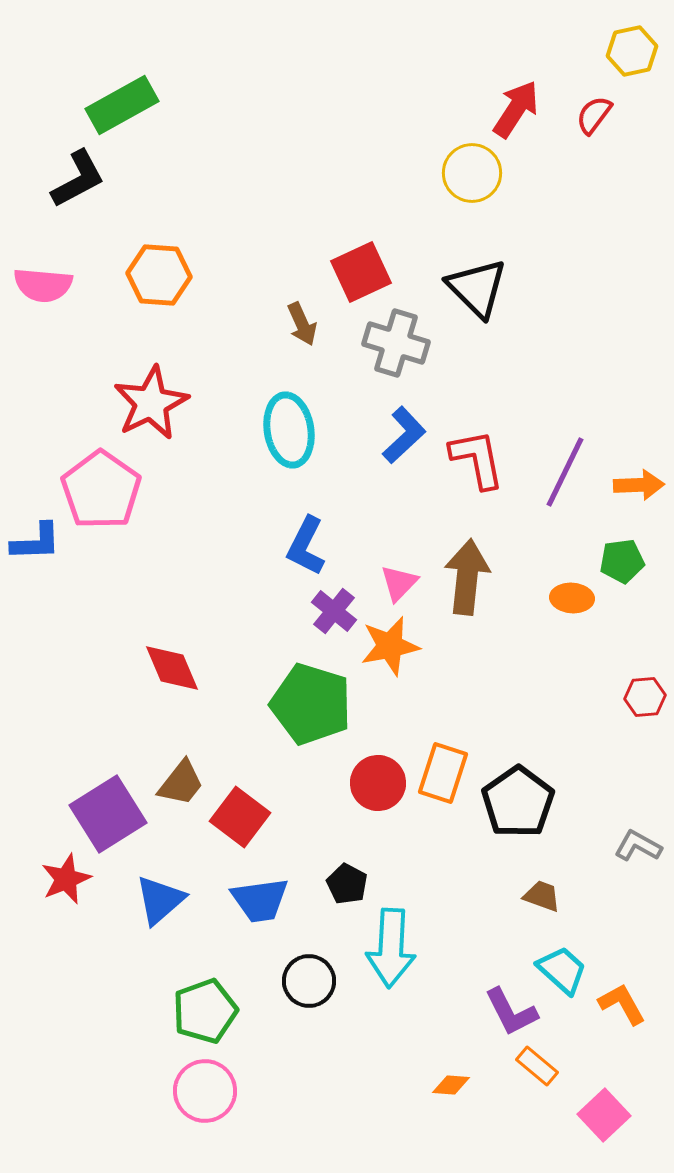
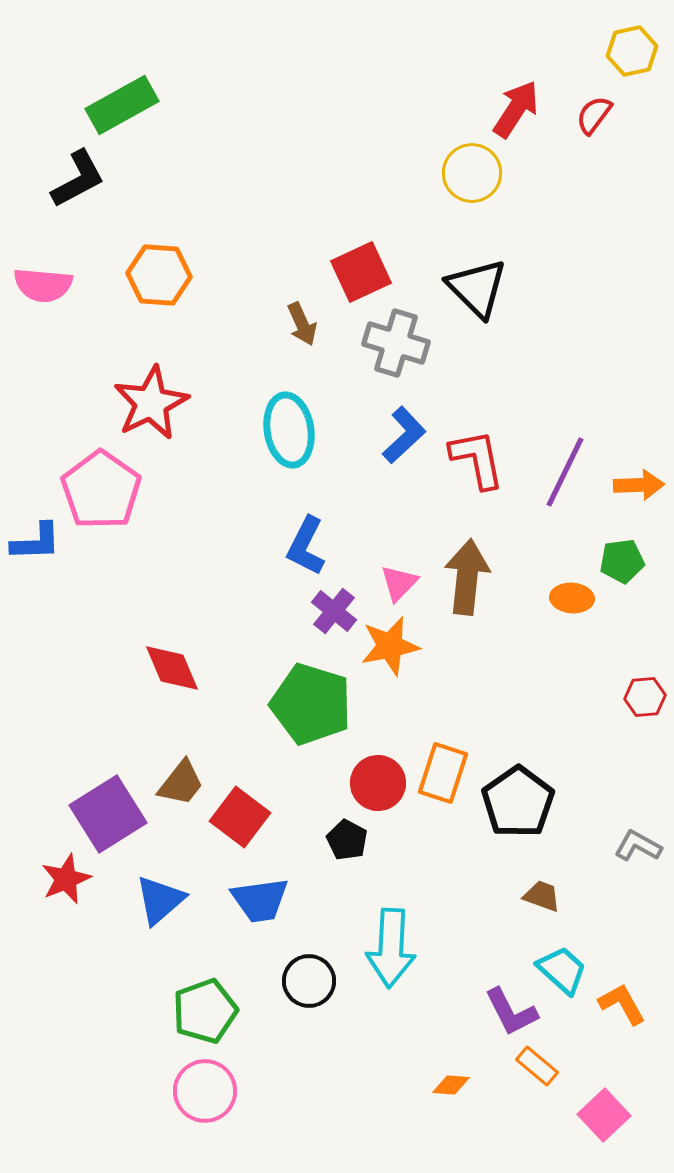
black pentagon at (347, 884): moved 44 px up
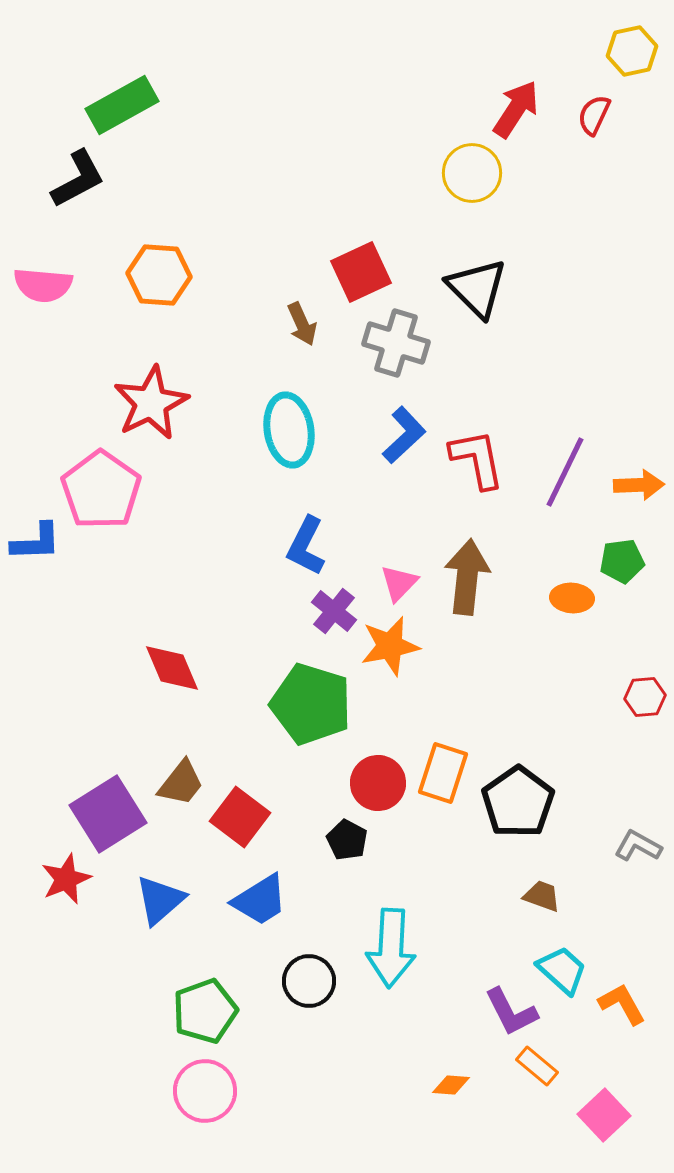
red semicircle at (594, 115): rotated 12 degrees counterclockwise
blue trapezoid at (260, 900): rotated 24 degrees counterclockwise
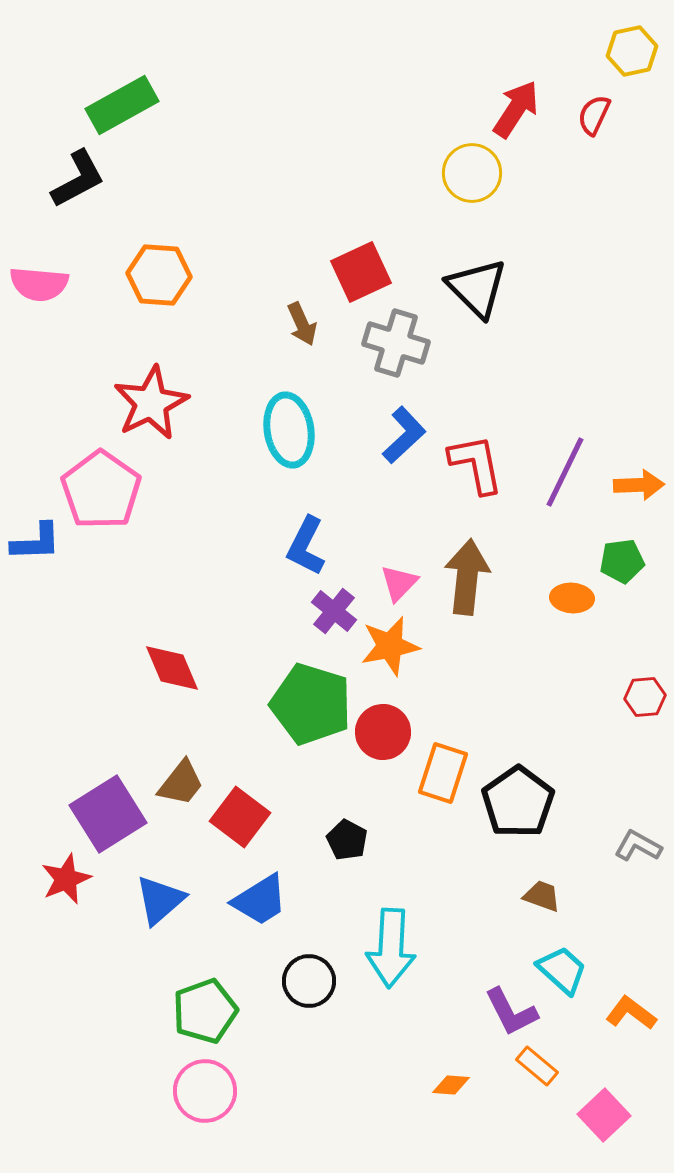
pink semicircle at (43, 285): moved 4 px left, 1 px up
red L-shape at (477, 459): moved 1 px left, 5 px down
red circle at (378, 783): moved 5 px right, 51 px up
orange L-shape at (622, 1004): moved 9 px right, 9 px down; rotated 24 degrees counterclockwise
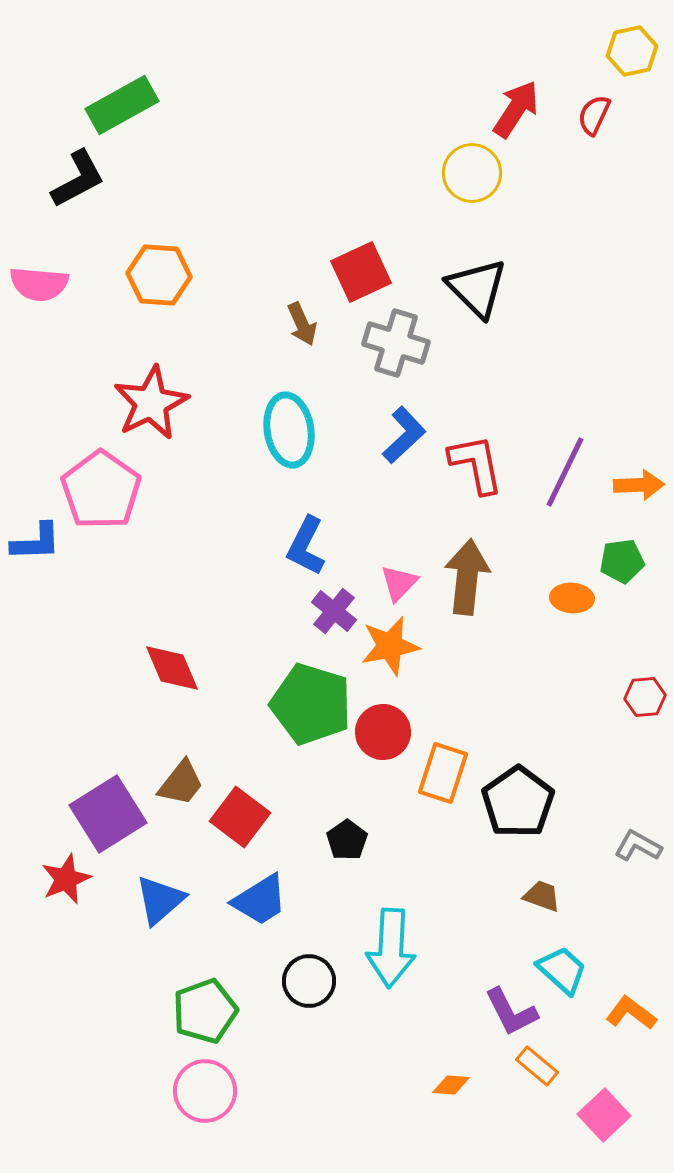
black pentagon at (347, 840): rotated 9 degrees clockwise
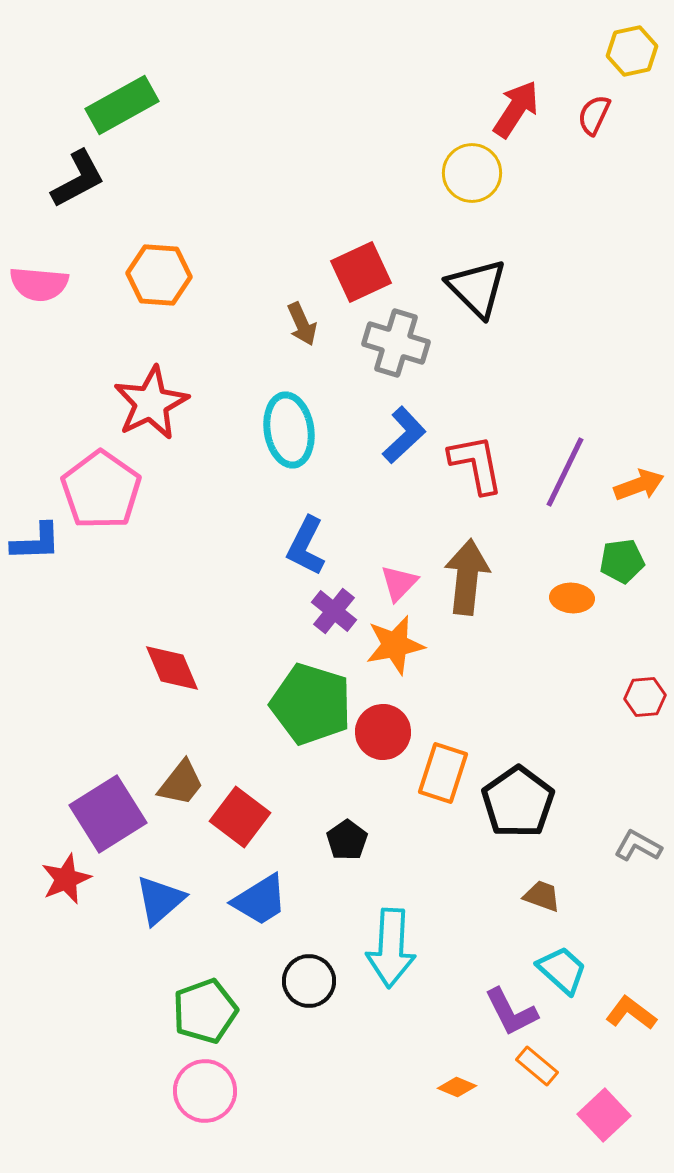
orange arrow at (639, 485): rotated 18 degrees counterclockwise
orange star at (390, 646): moved 5 px right, 1 px up
orange diamond at (451, 1085): moved 6 px right, 2 px down; rotated 18 degrees clockwise
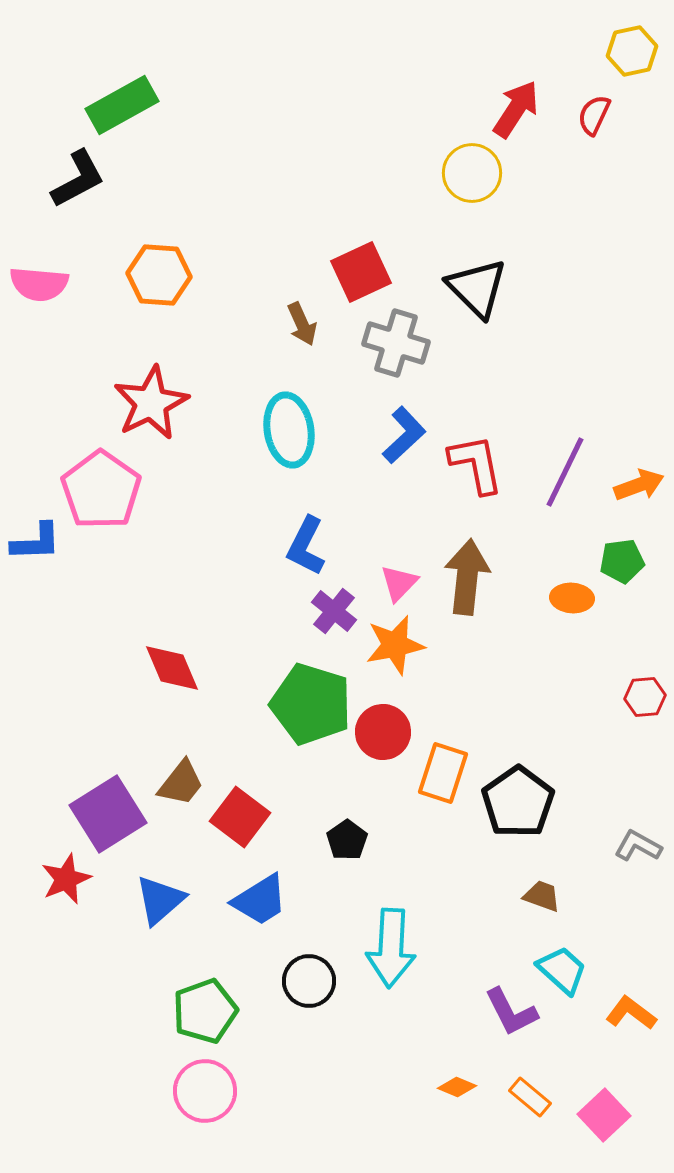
orange rectangle at (537, 1066): moved 7 px left, 31 px down
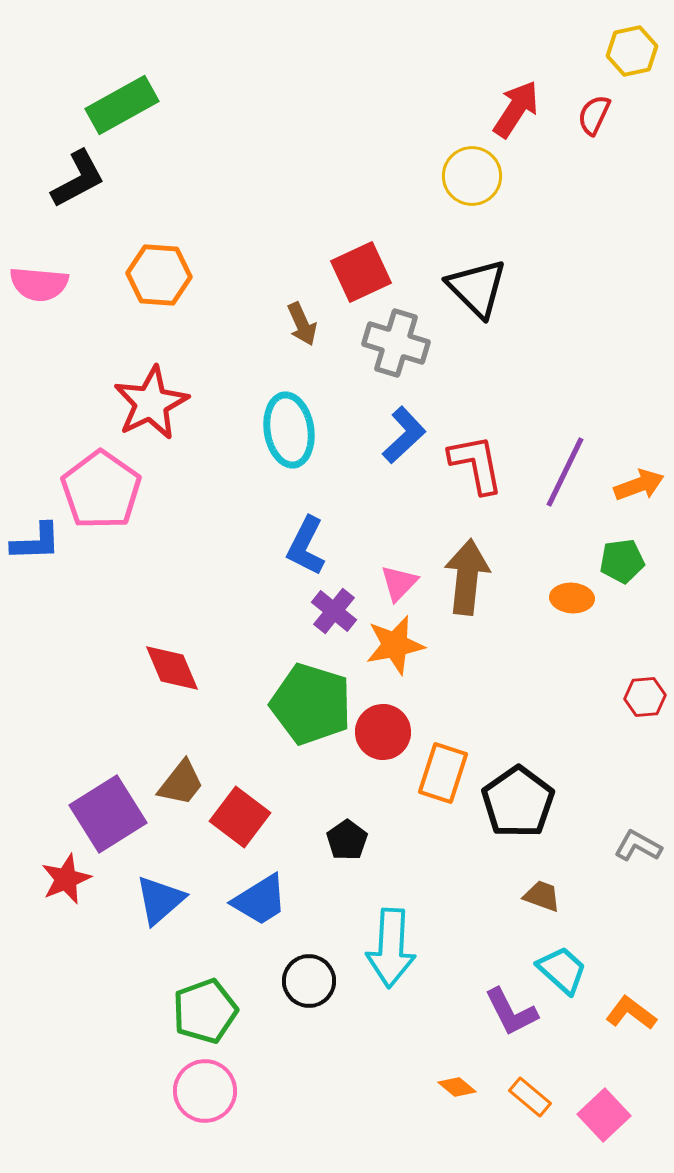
yellow circle at (472, 173): moved 3 px down
orange diamond at (457, 1087): rotated 18 degrees clockwise
